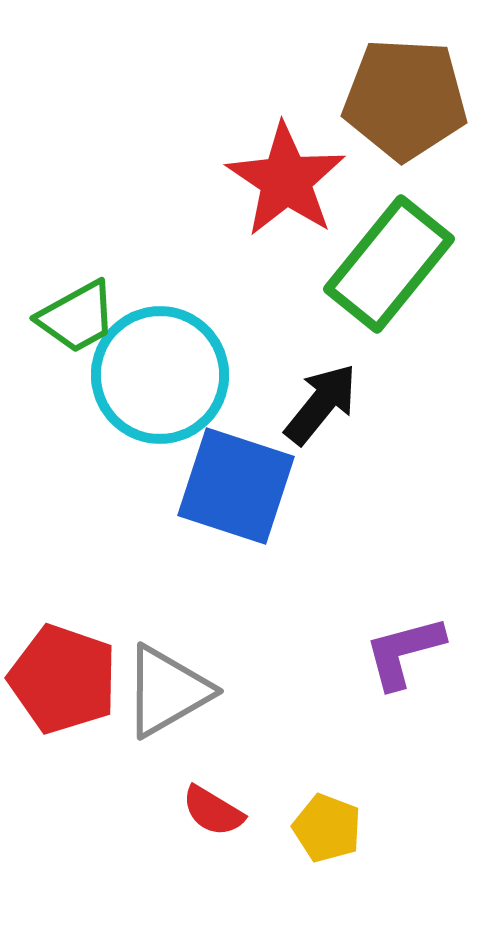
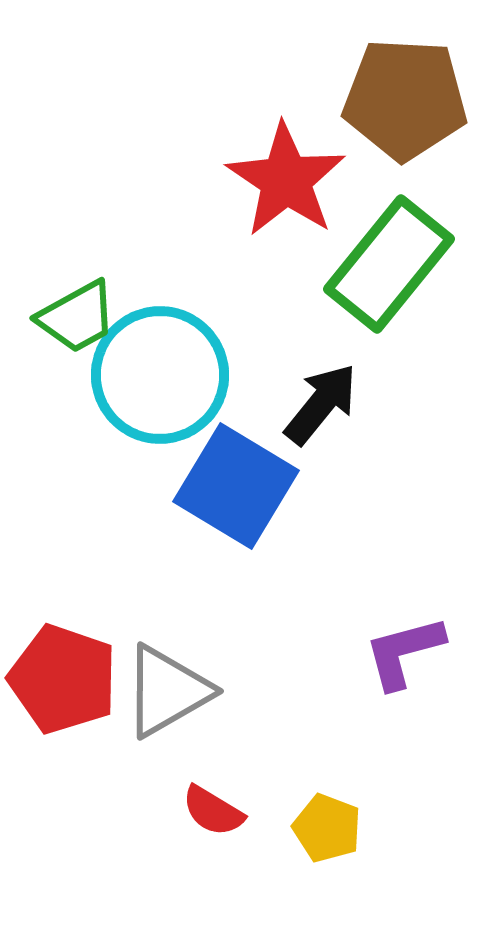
blue square: rotated 13 degrees clockwise
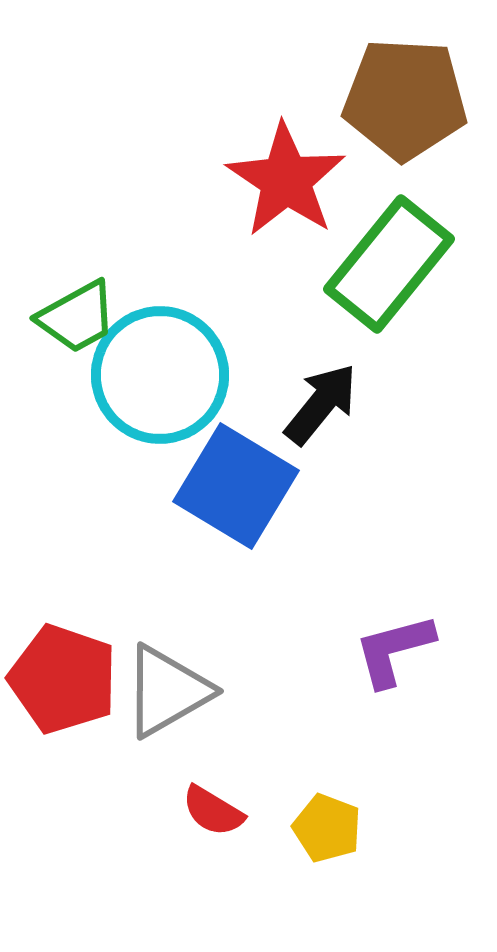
purple L-shape: moved 10 px left, 2 px up
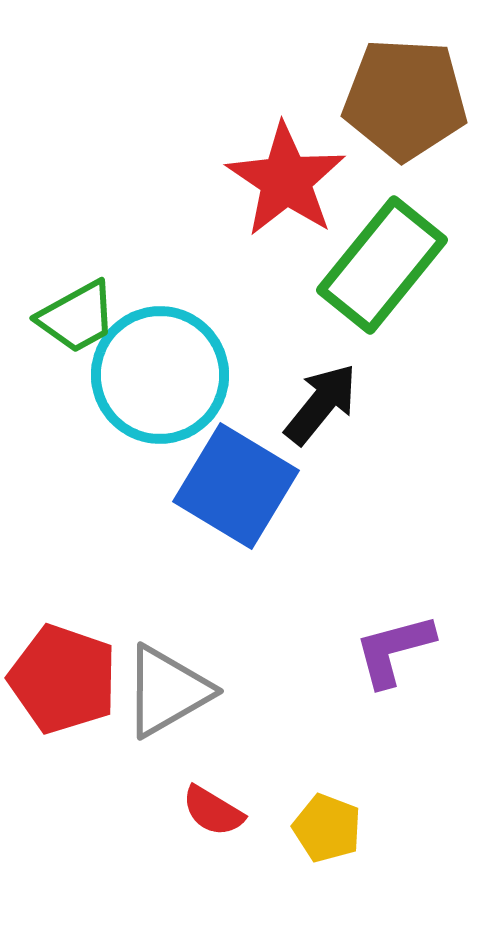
green rectangle: moved 7 px left, 1 px down
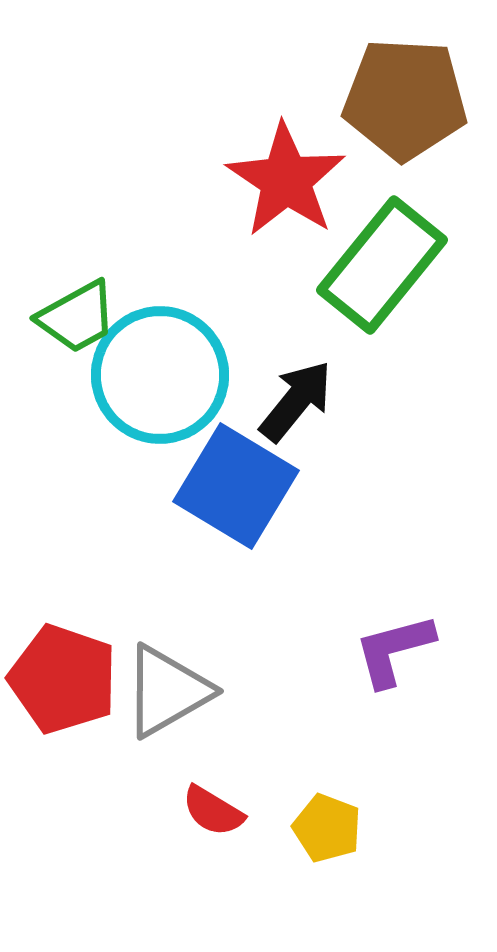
black arrow: moved 25 px left, 3 px up
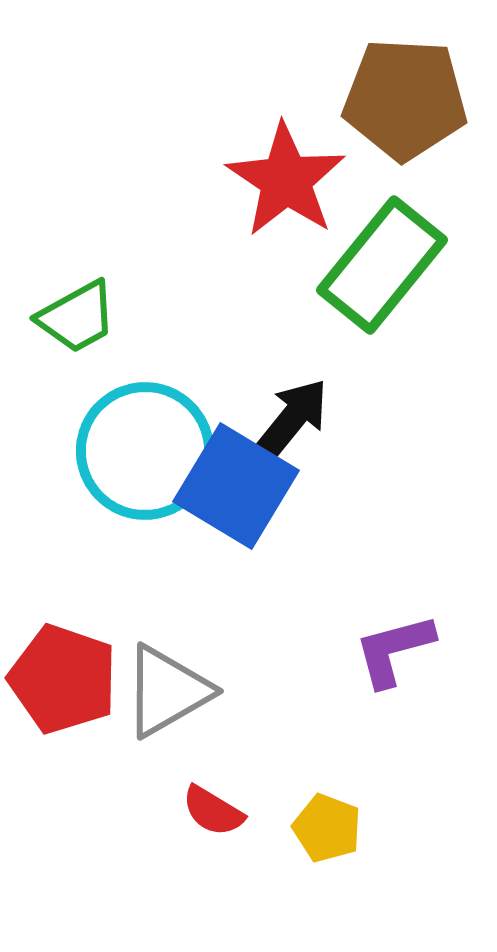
cyan circle: moved 15 px left, 76 px down
black arrow: moved 4 px left, 18 px down
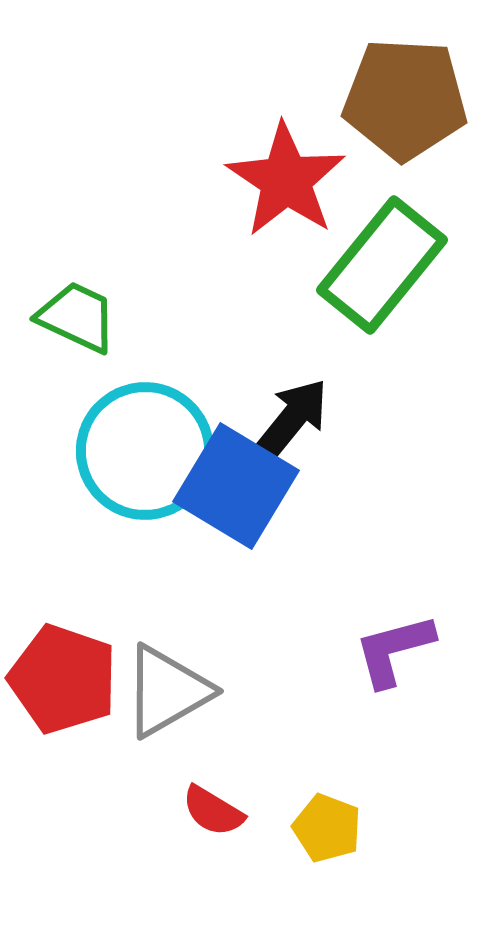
green trapezoid: rotated 126 degrees counterclockwise
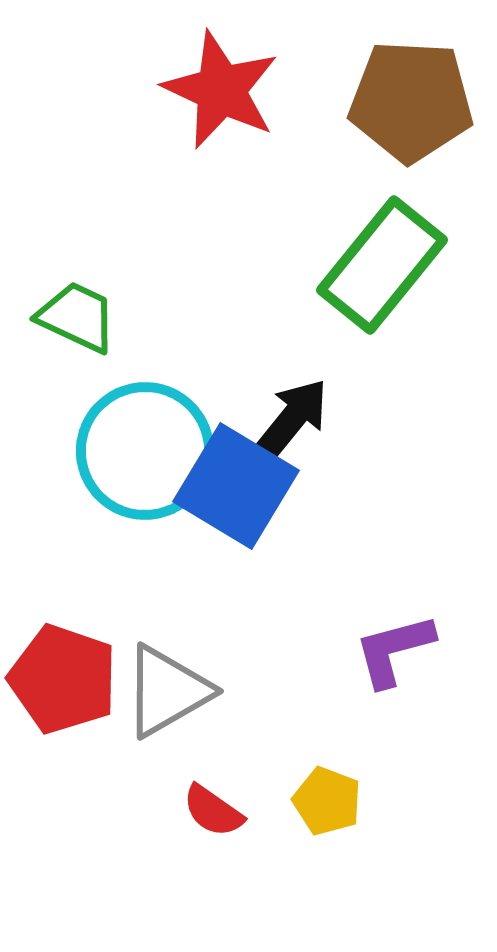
brown pentagon: moved 6 px right, 2 px down
red star: moved 65 px left, 90 px up; rotated 9 degrees counterclockwise
red semicircle: rotated 4 degrees clockwise
yellow pentagon: moved 27 px up
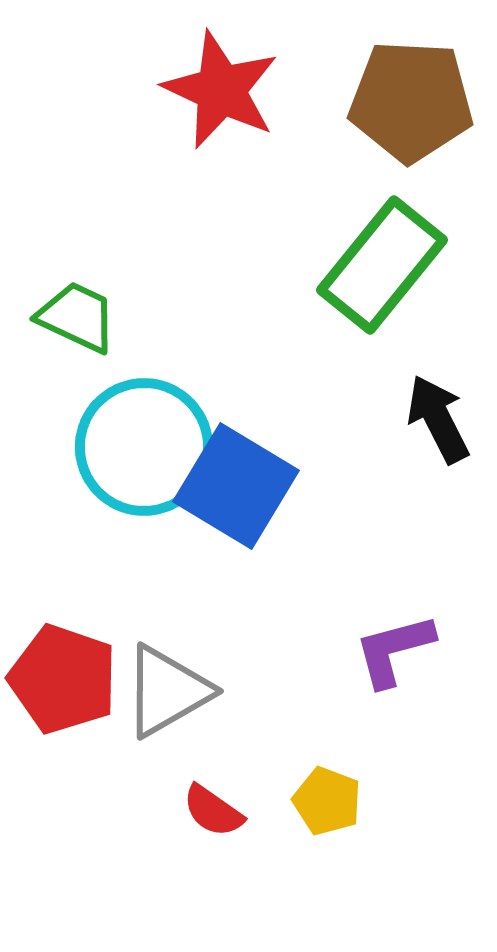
black arrow: moved 146 px right; rotated 66 degrees counterclockwise
cyan circle: moved 1 px left, 4 px up
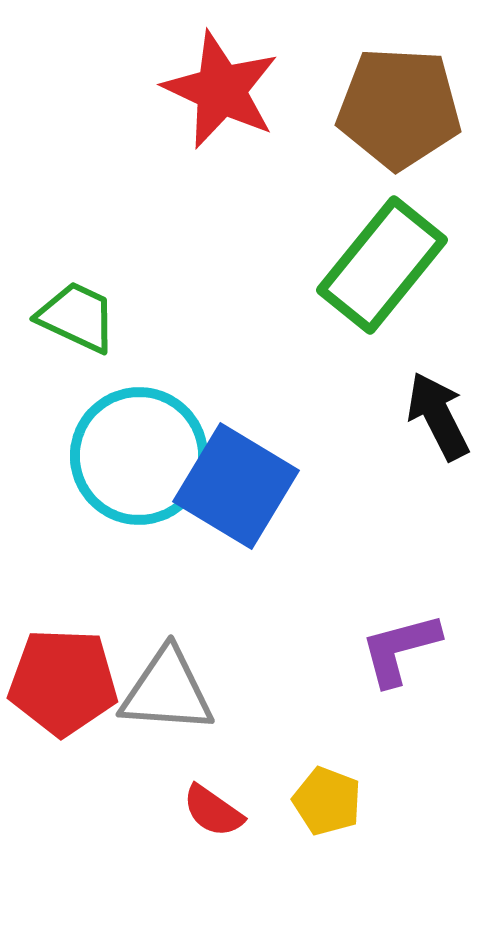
brown pentagon: moved 12 px left, 7 px down
black arrow: moved 3 px up
cyan circle: moved 5 px left, 9 px down
purple L-shape: moved 6 px right, 1 px up
red pentagon: moved 3 px down; rotated 17 degrees counterclockwise
gray triangle: rotated 34 degrees clockwise
